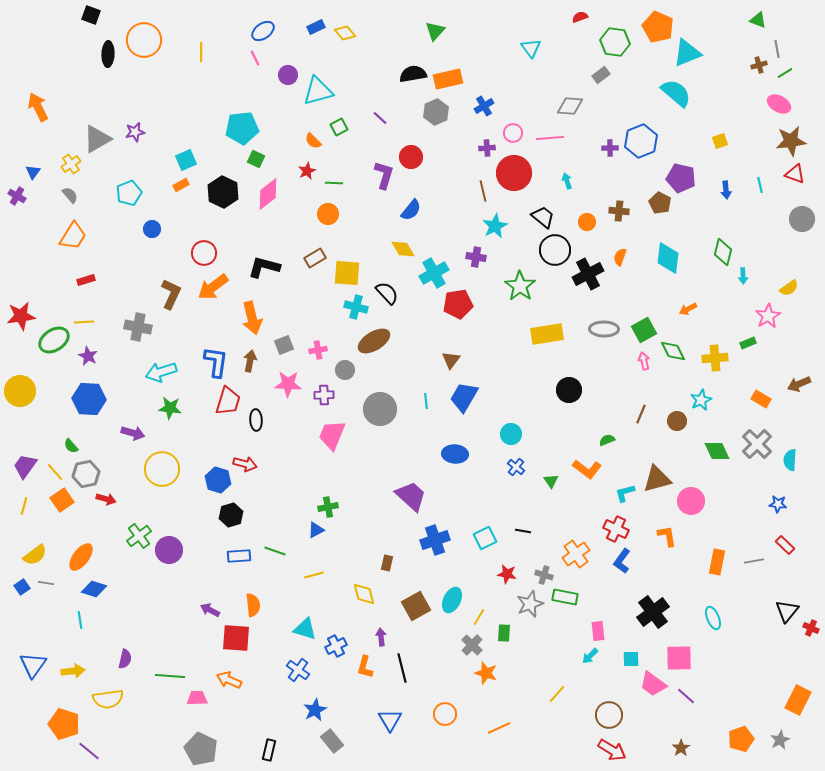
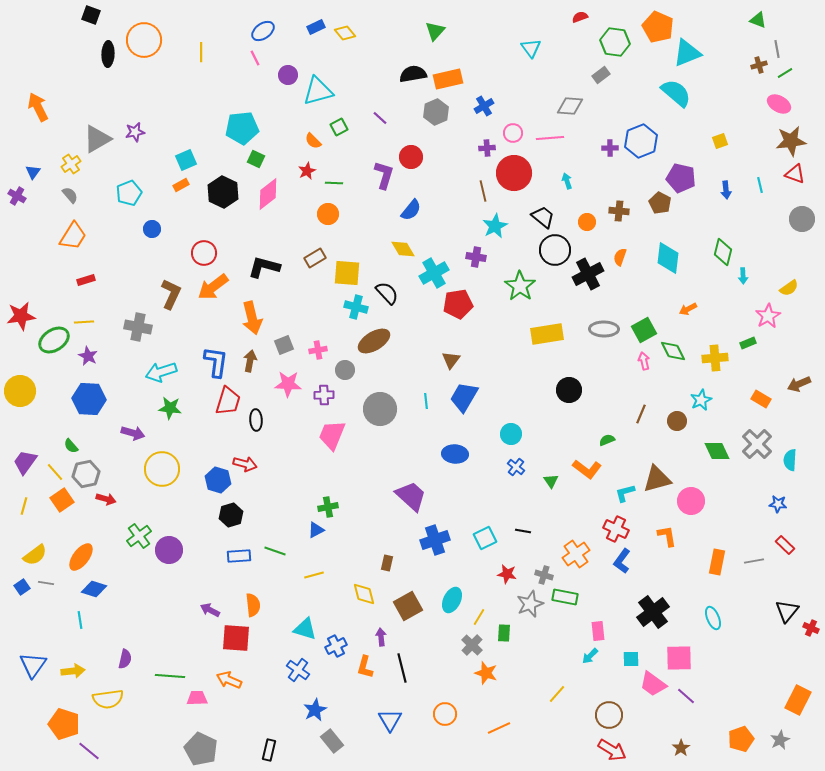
purple trapezoid at (25, 466): moved 4 px up
brown square at (416, 606): moved 8 px left
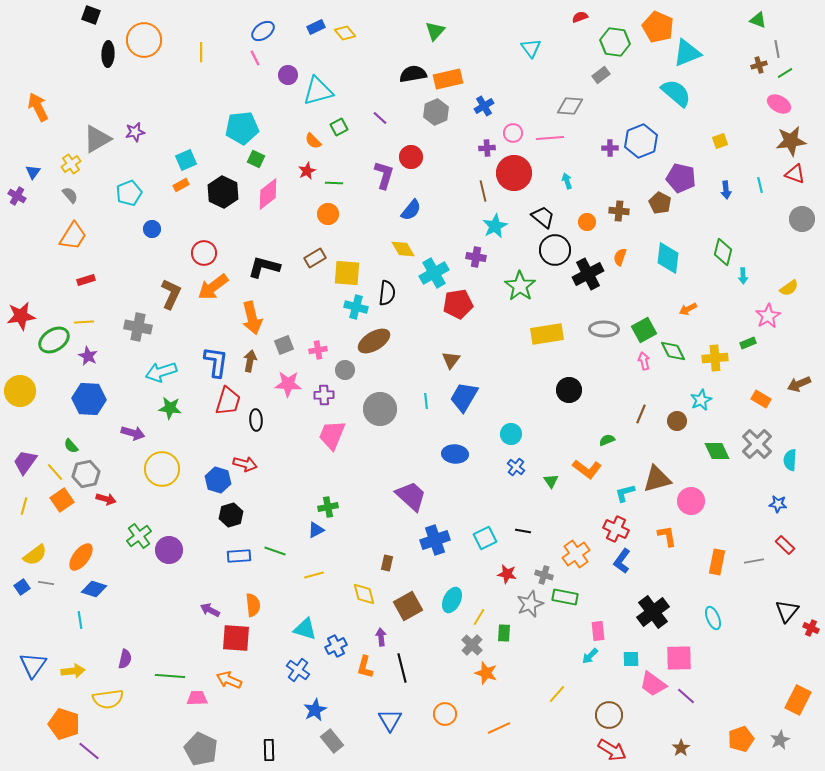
black semicircle at (387, 293): rotated 50 degrees clockwise
black rectangle at (269, 750): rotated 15 degrees counterclockwise
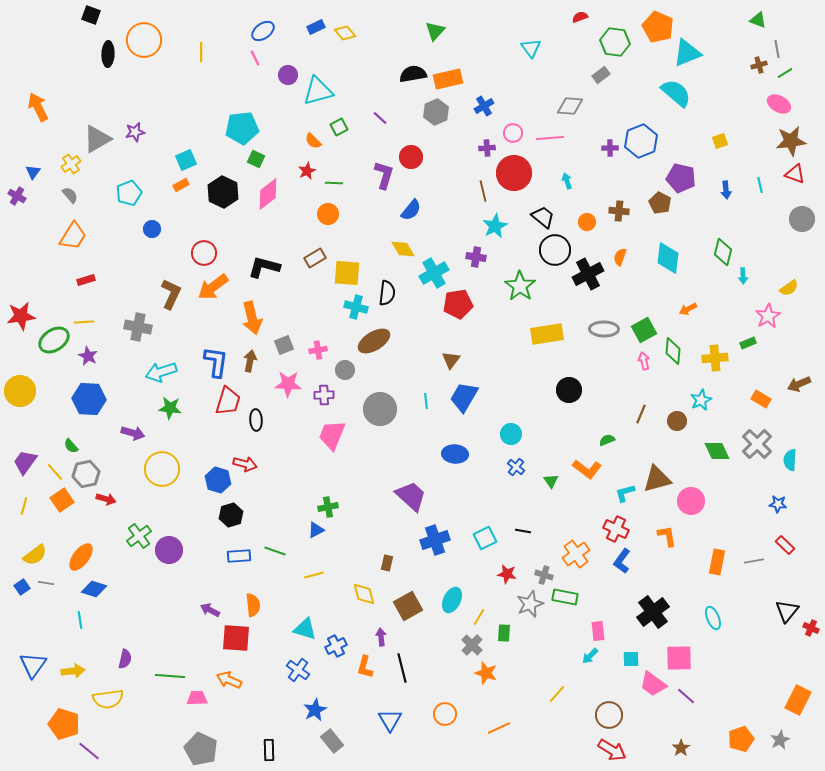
green diamond at (673, 351): rotated 32 degrees clockwise
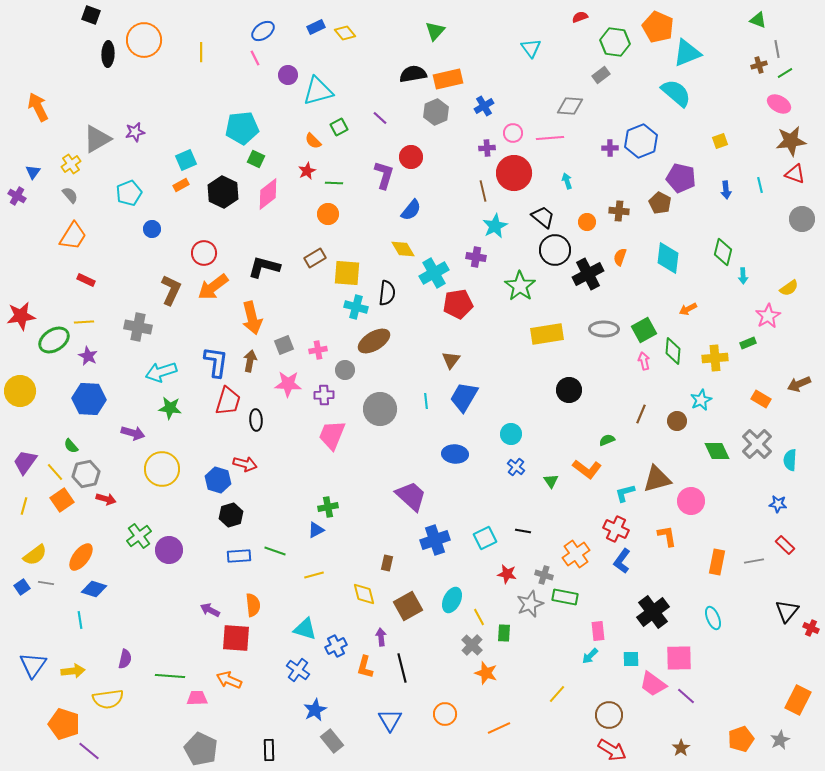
red rectangle at (86, 280): rotated 42 degrees clockwise
brown L-shape at (171, 294): moved 4 px up
yellow line at (479, 617): rotated 60 degrees counterclockwise
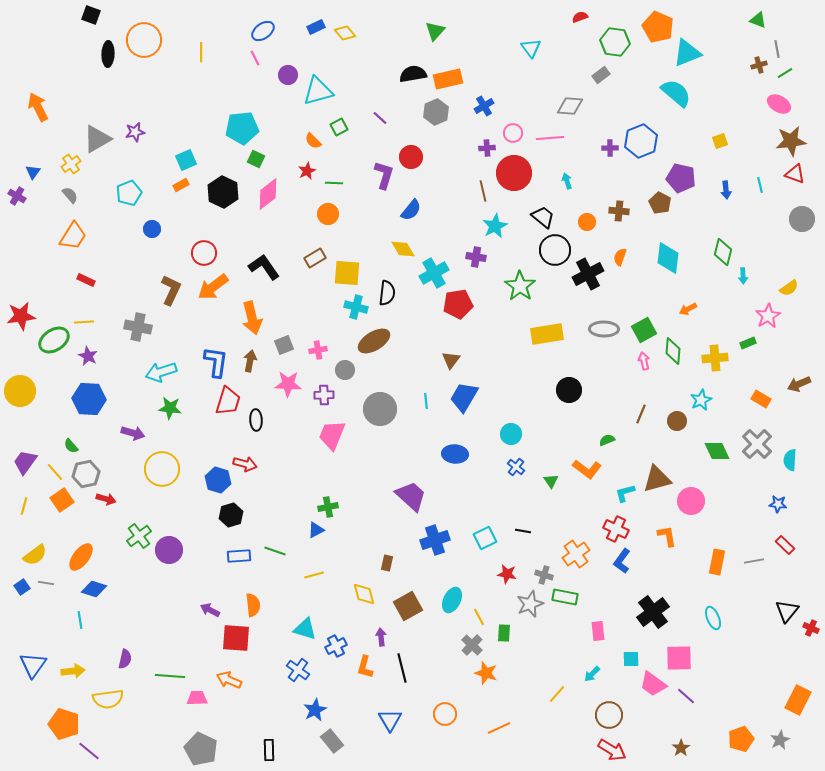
black L-shape at (264, 267): rotated 40 degrees clockwise
cyan arrow at (590, 656): moved 2 px right, 18 px down
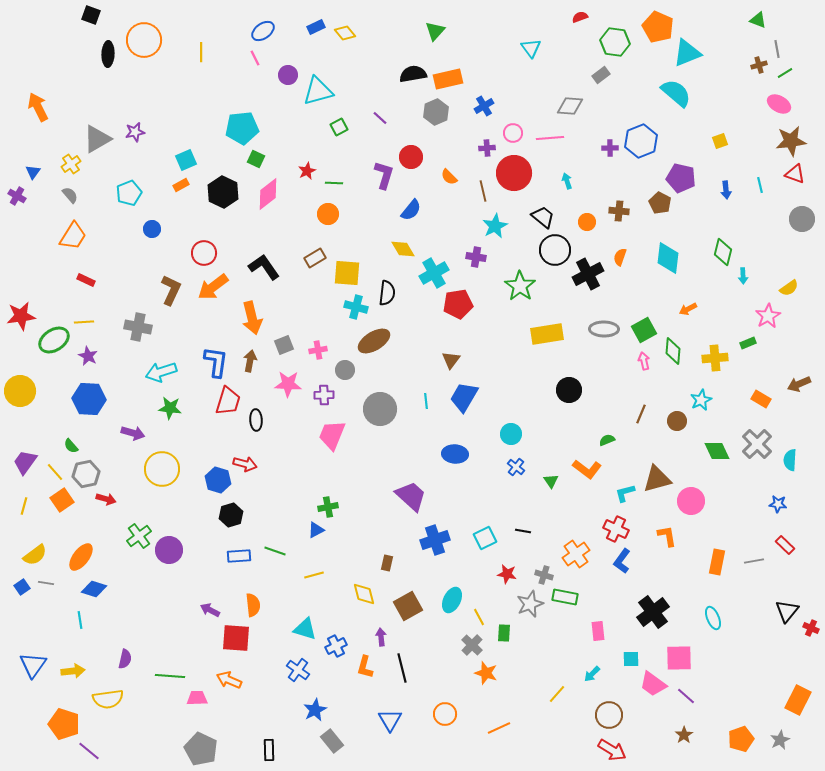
orange semicircle at (313, 141): moved 136 px right, 36 px down
brown star at (681, 748): moved 3 px right, 13 px up
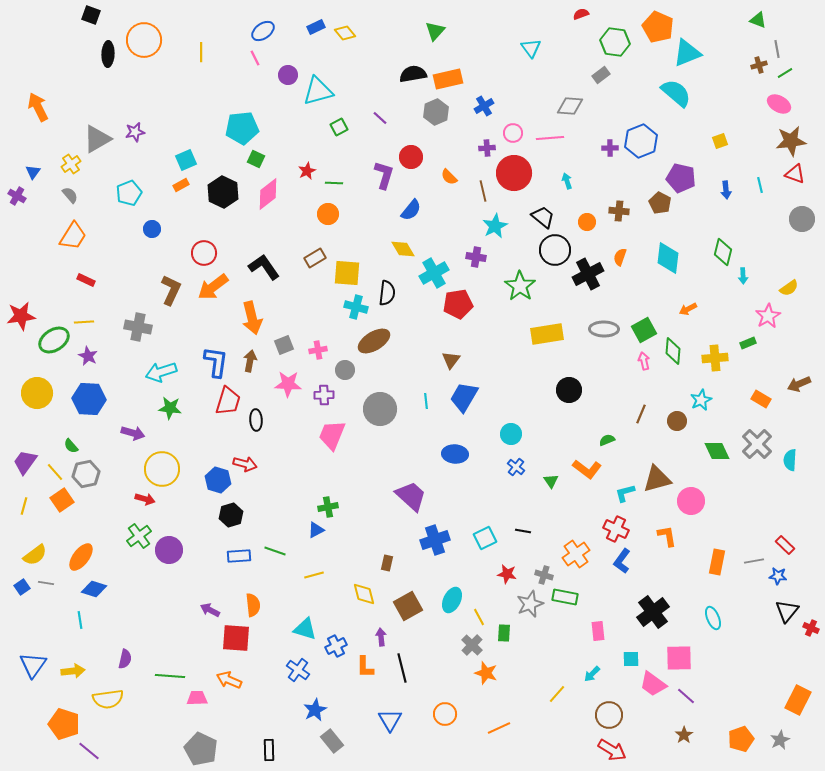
red semicircle at (580, 17): moved 1 px right, 3 px up
yellow circle at (20, 391): moved 17 px right, 2 px down
red arrow at (106, 499): moved 39 px right
blue star at (778, 504): moved 72 px down
orange L-shape at (365, 667): rotated 15 degrees counterclockwise
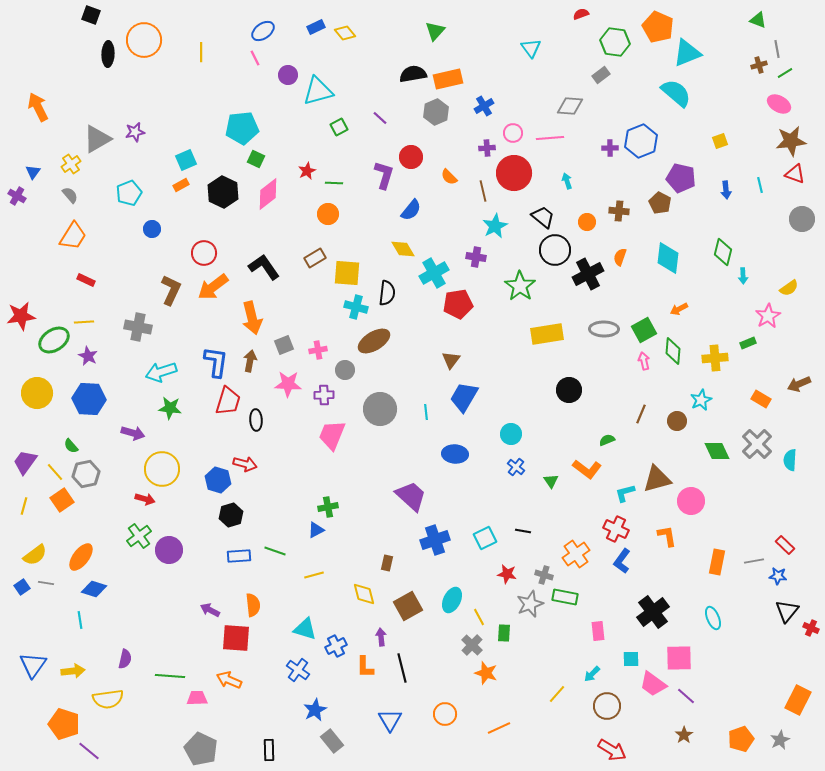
orange arrow at (688, 309): moved 9 px left
cyan line at (426, 401): moved 11 px down
brown circle at (609, 715): moved 2 px left, 9 px up
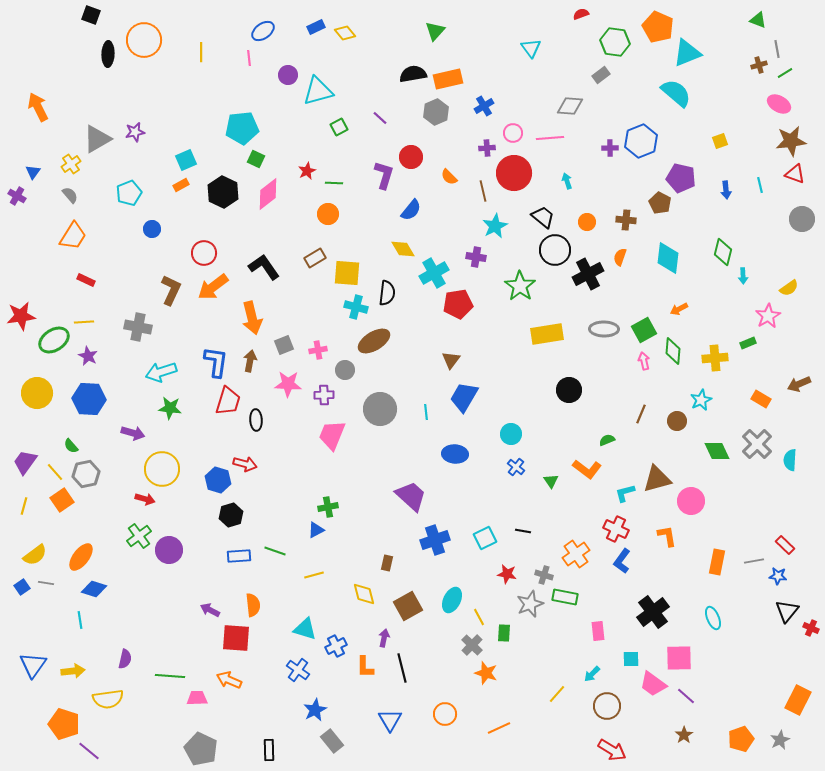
pink line at (255, 58): moved 6 px left; rotated 21 degrees clockwise
brown cross at (619, 211): moved 7 px right, 9 px down
purple arrow at (381, 637): moved 3 px right, 1 px down; rotated 18 degrees clockwise
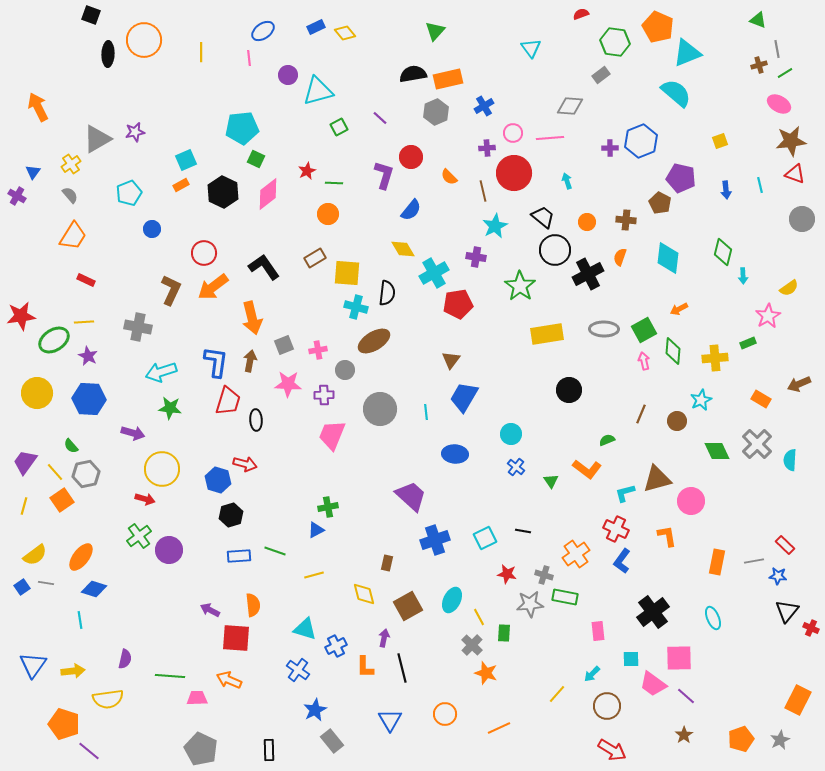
gray star at (530, 604): rotated 16 degrees clockwise
